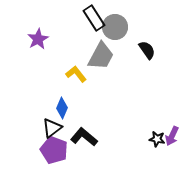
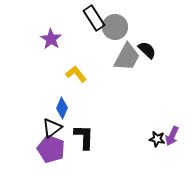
purple star: moved 13 px right; rotated 10 degrees counterclockwise
black semicircle: rotated 12 degrees counterclockwise
gray trapezoid: moved 26 px right, 1 px down
black L-shape: rotated 52 degrees clockwise
purple pentagon: moved 3 px left, 1 px up
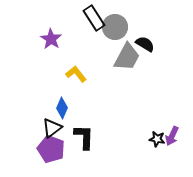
black semicircle: moved 2 px left, 6 px up; rotated 12 degrees counterclockwise
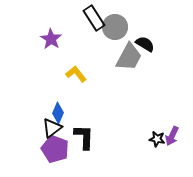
gray trapezoid: moved 2 px right
blue diamond: moved 4 px left, 5 px down
purple pentagon: moved 4 px right
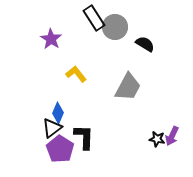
gray trapezoid: moved 1 px left, 30 px down
purple pentagon: moved 5 px right; rotated 12 degrees clockwise
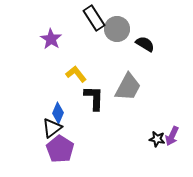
gray circle: moved 2 px right, 2 px down
black L-shape: moved 10 px right, 39 px up
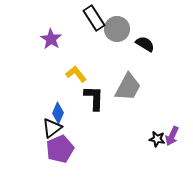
purple pentagon: rotated 16 degrees clockwise
